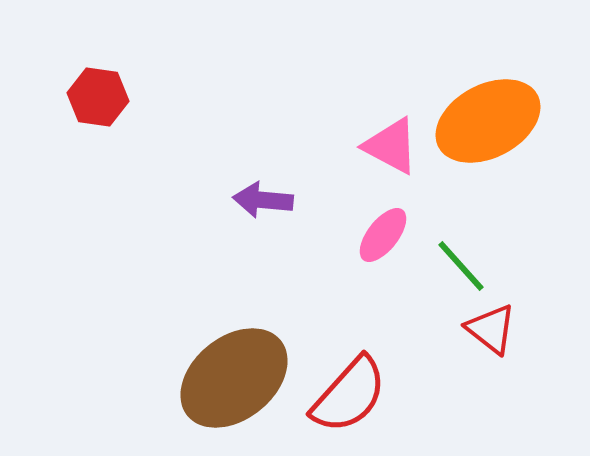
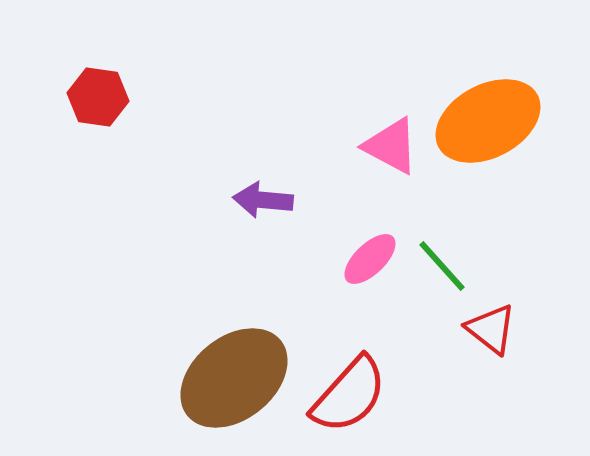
pink ellipse: moved 13 px left, 24 px down; rotated 8 degrees clockwise
green line: moved 19 px left
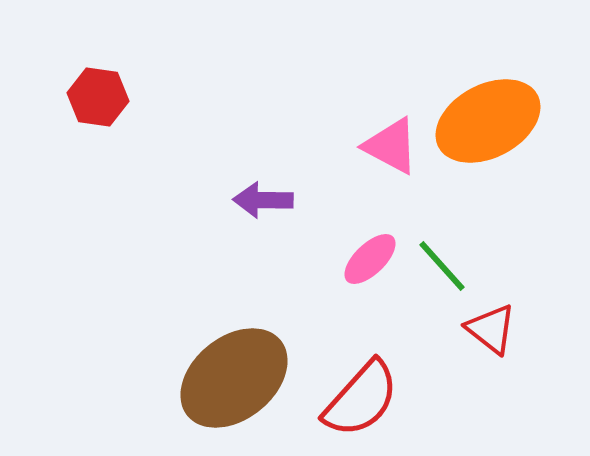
purple arrow: rotated 4 degrees counterclockwise
red semicircle: moved 12 px right, 4 px down
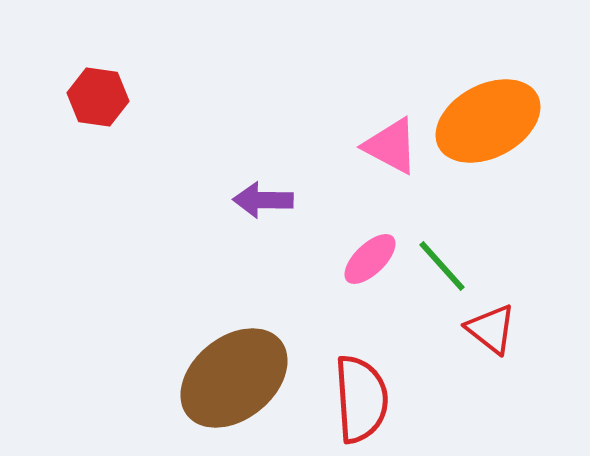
red semicircle: rotated 46 degrees counterclockwise
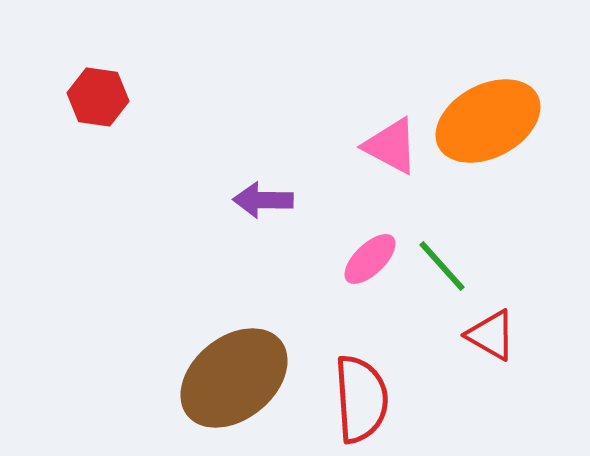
red triangle: moved 6 px down; rotated 8 degrees counterclockwise
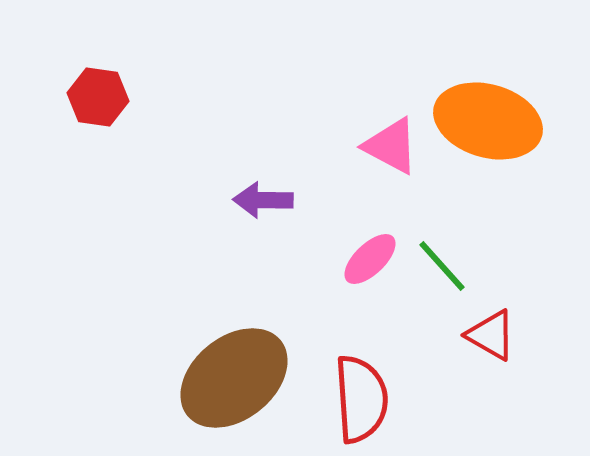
orange ellipse: rotated 44 degrees clockwise
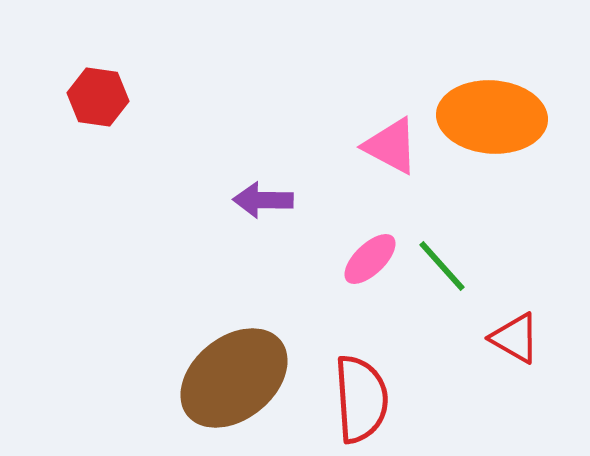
orange ellipse: moved 4 px right, 4 px up; rotated 12 degrees counterclockwise
red triangle: moved 24 px right, 3 px down
